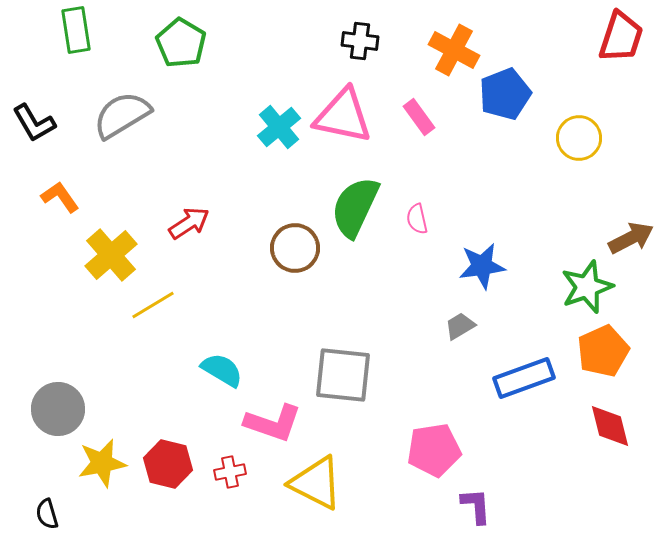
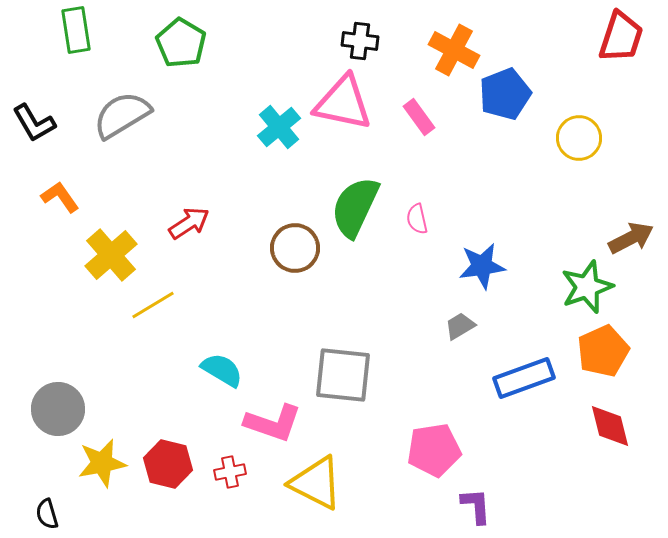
pink triangle: moved 13 px up
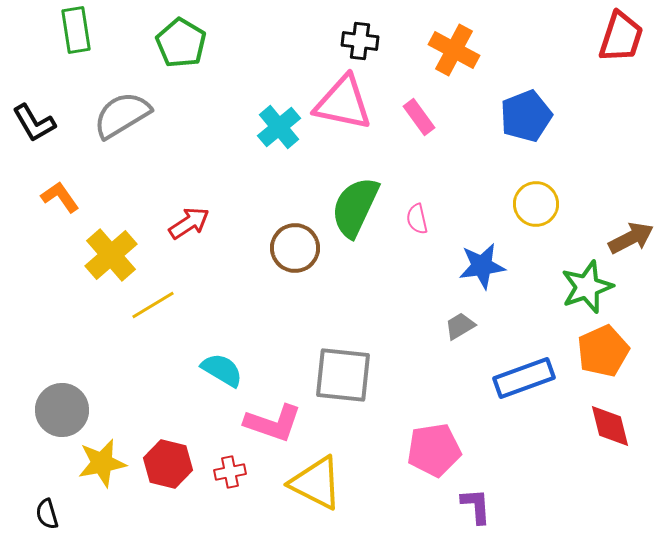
blue pentagon: moved 21 px right, 22 px down
yellow circle: moved 43 px left, 66 px down
gray circle: moved 4 px right, 1 px down
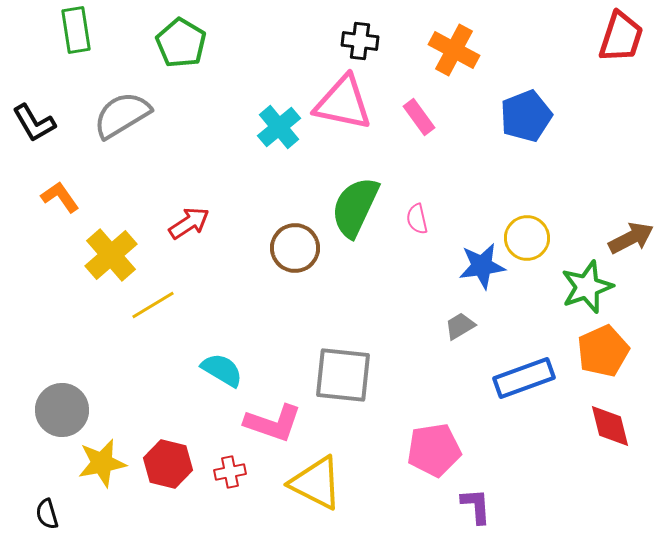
yellow circle: moved 9 px left, 34 px down
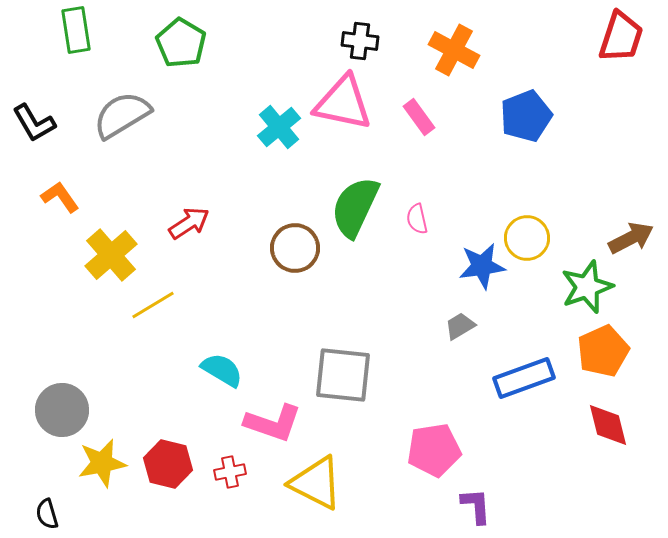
red diamond: moved 2 px left, 1 px up
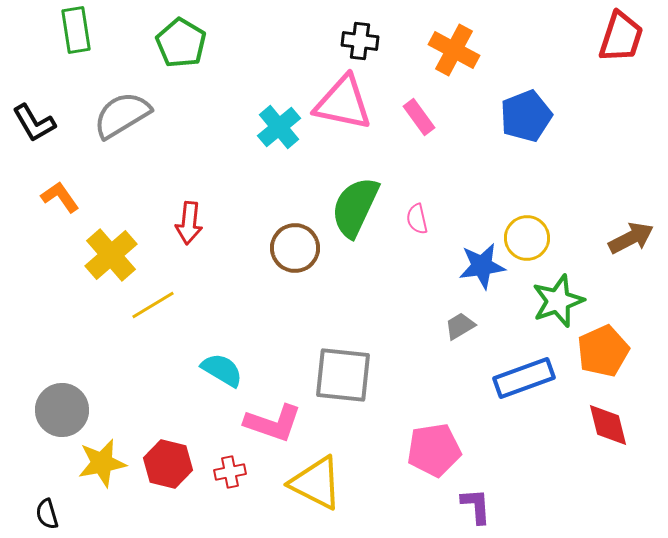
red arrow: rotated 129 degrees clockwise
green star: moved 29 px left, 14 px down
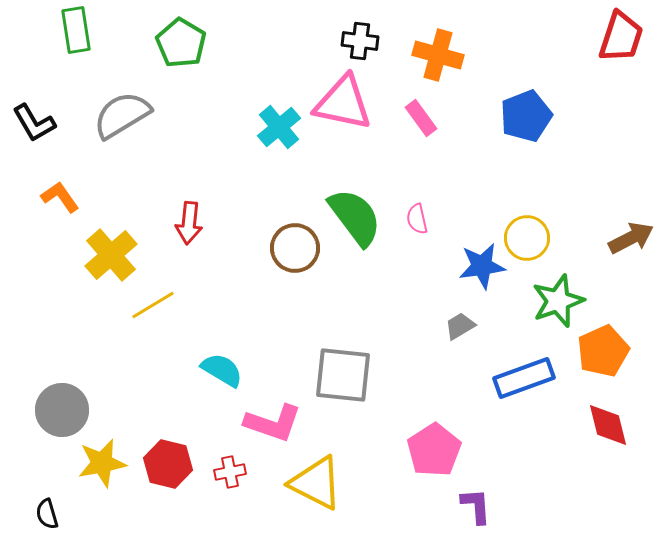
orange cross: moved 16 px left, 5 px down; rotated 12 degrees counterclockwise
pink rectangle: moved 2 px right, 1 px down
green semicircle: moved 10 px down; rotated 118 degrees clockwise
pink pentagon: rotated 24 degrees counterclockwise
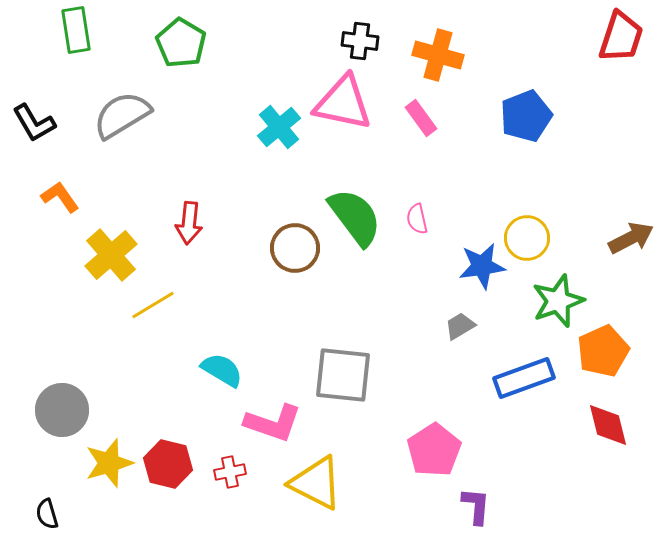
yellow star: moved 7 px right; rotated 6 degrees counterclockwise
purple L-shape: rotated 9 degrees clockwise
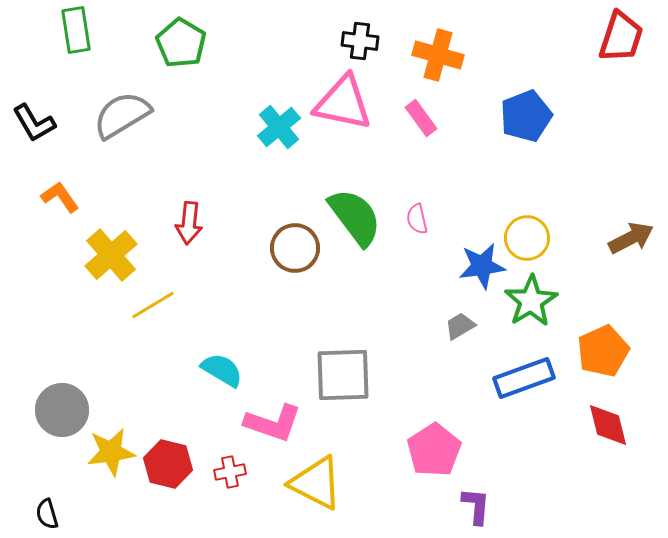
green star: moved 27 px left; rotated 12 degrees counterclockwise
gray square: rotated 8 degrees counterclockwise
yellow star: moved 2 px right, 11 px up; rotated 9 degrees clockwise
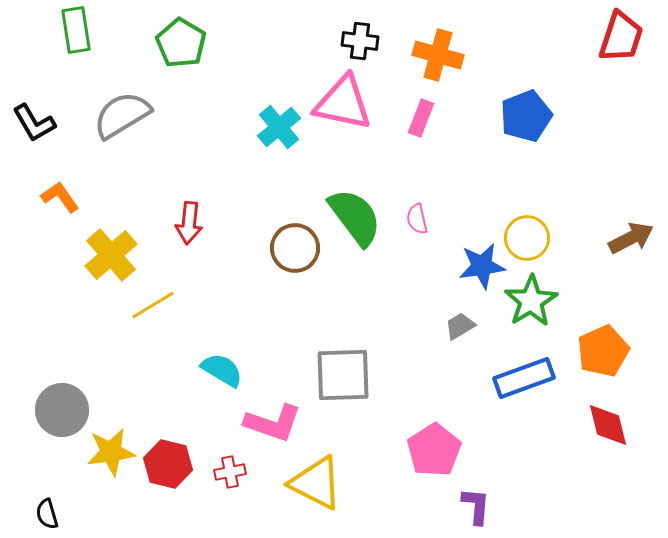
pink rectangle: rotated 57 degrees clockwise
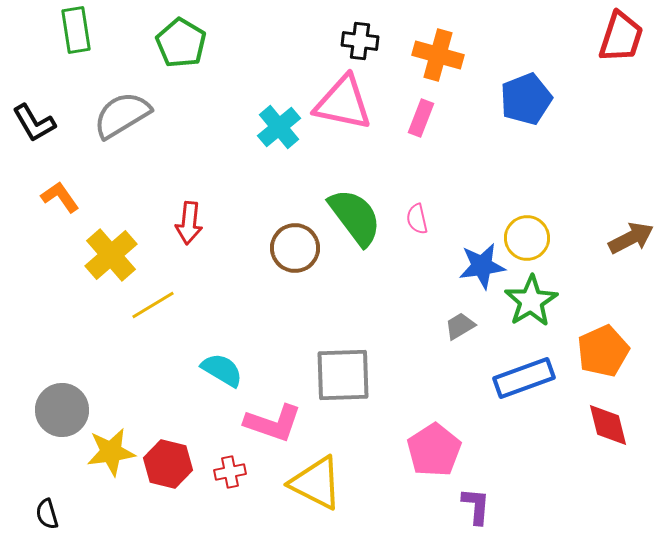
blue pentagon: moved 17 px up
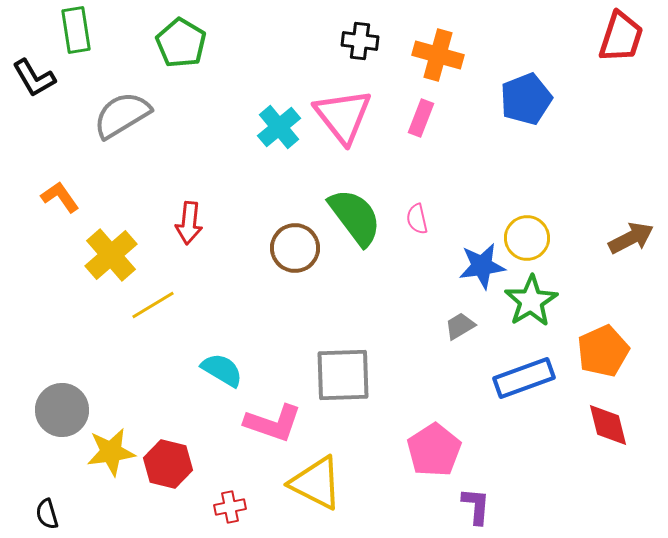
pink triangle: moved 13 px down; rotated 40 degrees clockwise
black L-shape: moved 45 px up
red cross: moved 35 px down
